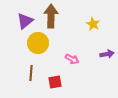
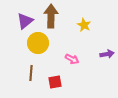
yellow star: moved 9 px left, 1 px down
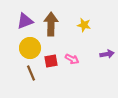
brown arrow: moved 8 px down
purple triangle: rotated 18 degrees clockwise
yellow star: rotated 16 degrees counterclockwise
yellow circle: moved 8 px left, 5 px down
brown line: rotated 28 degrees counterclockwise
red square: moved 4 px left, 21 px up
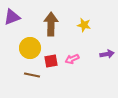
purple triangle: moved 13 px left, 4 px up
pink arrow: rotated 128 degrees clockwise
brown line: moved 1 px right, 2 px down; rotated 56 degrees counterclockwise
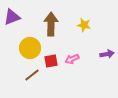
brown line: rotated 49 degrees counterclockwise
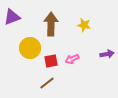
brown line: moved 15 px right, 8 px down
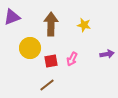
pink arrow: rotated 40 degrees counterclockwise
brown line: moved 2 px down
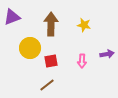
pink arrow: moved 10 px right, 2 px down; rotated 24 degrees counterclockwise
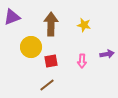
yellow circle: moved 1 px right, 1 px up
